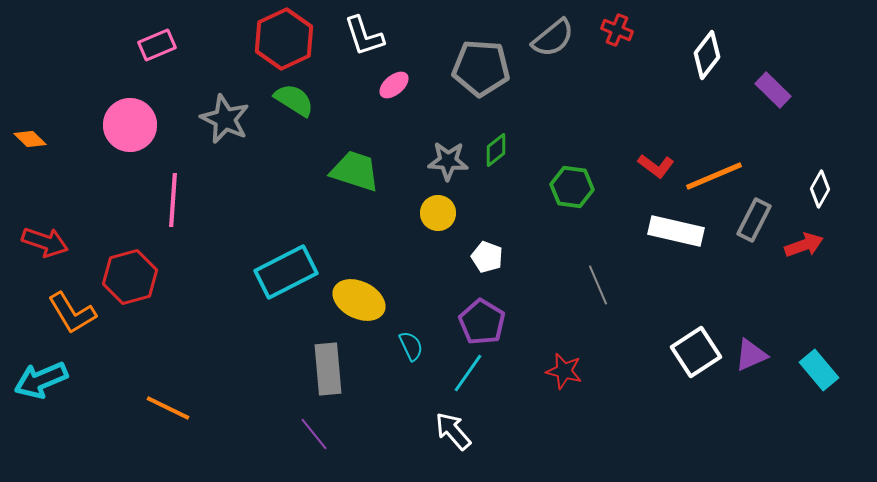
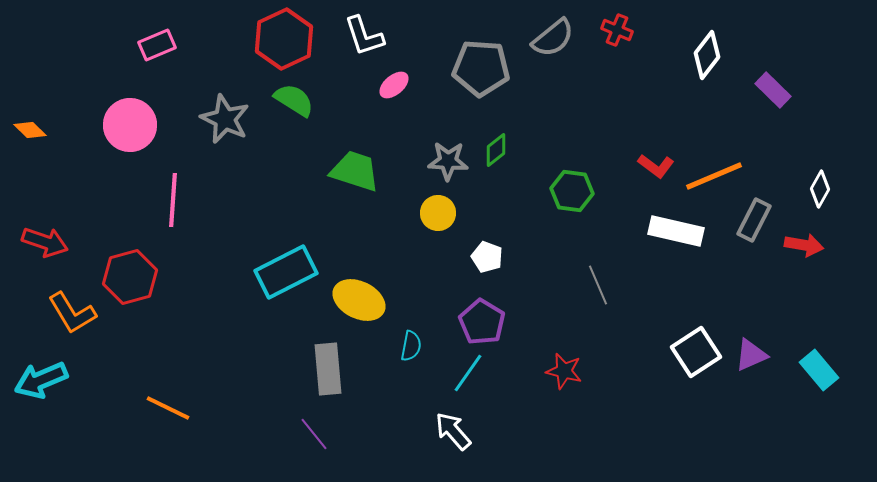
orange diamond at (30, 139): moved 9 px up
green hexagon at (572, 187): moved 4 px down
red arrow at (804, 245): rotated 30 degrees clockwise
cyan semicircle at (411, 346): rotated 36 degrees clockwise
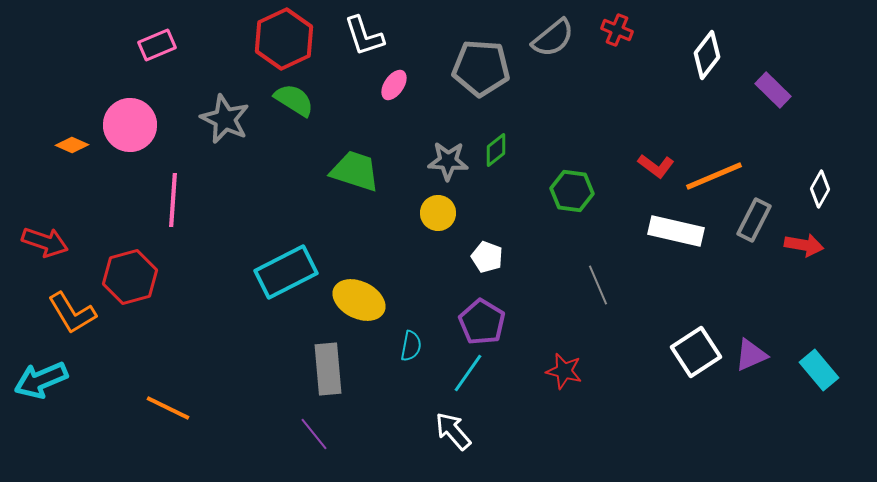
pink ellipse at (394, 85): rotated 16 degrees counterclockwise
orange diamond at (30, 130): moved 42 px right, 15 px down; rotated 20 degrees counterclockwise
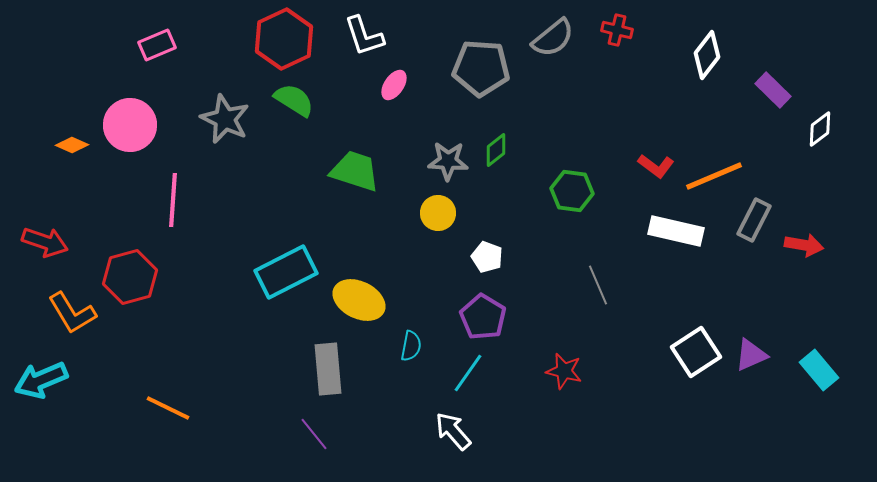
red cross at (617, 30): rotated 8 degrees counterclockwise
white diamond at (820, 189): moved 60 px up; rotated 24 degrees clockwise
purple pentagon at (482, 322): moved 1 px right, 5 px up
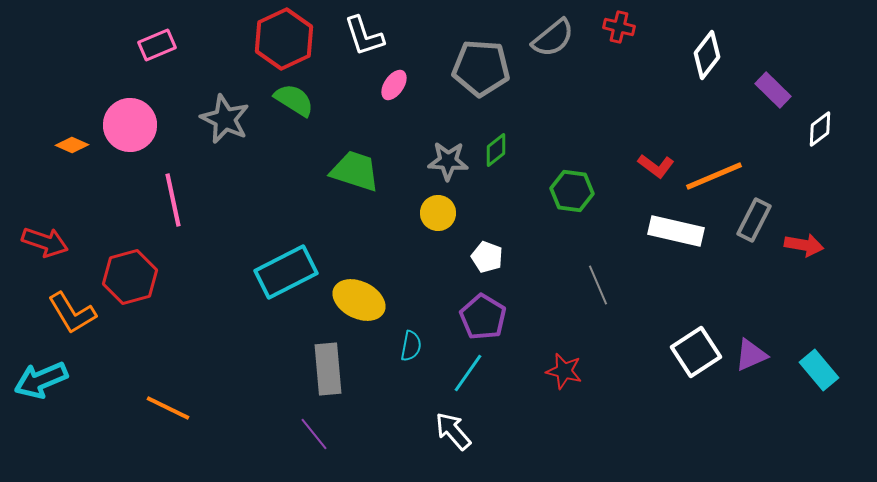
red cross at (617, 30): moved 2 px right, 3 px up
pink line at (173, 200): rotated 16 degrees counterclockwise
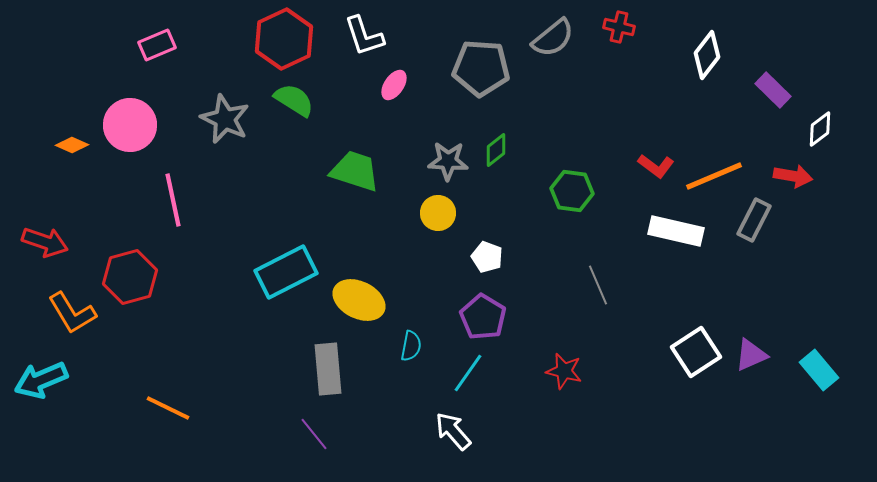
red arrow at (804, 245): moved 11 px left, 69 px up
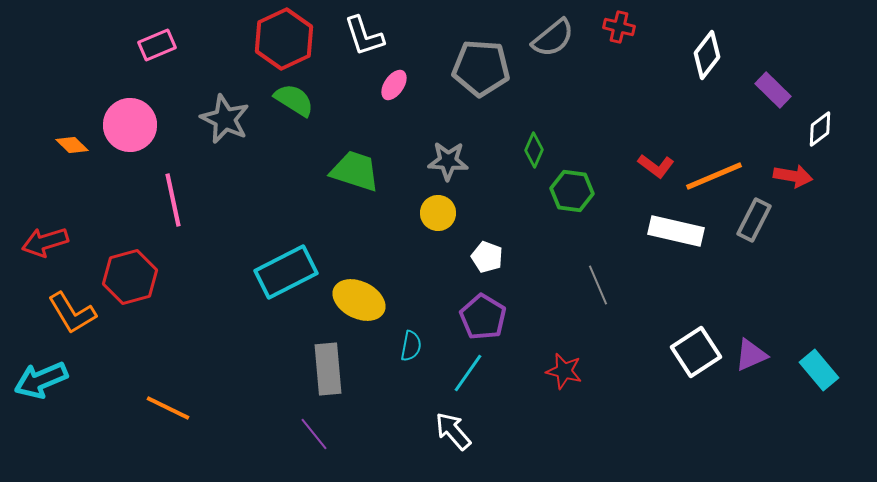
orange diamond at (72, 145): rotated 20 degrees clockwise
green diamond at (496, 150): moved 38 px right; rotated 28 degrees counterclockwise
red arrow at (45, 242): rotated 144 degrees clockwise
